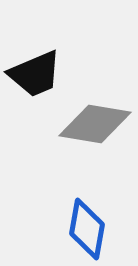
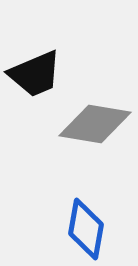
blue diamond: moved 1 px left
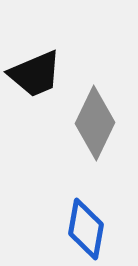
gray diamond: moved 1 px up; rotated 74 degrees counterclockwise
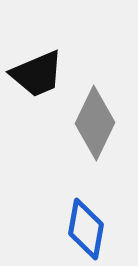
black trapezoid: moved 2 px right
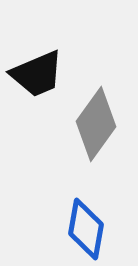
gray diamond: moved 1 px right, 1 px down; rotated 10 degrees clockwise
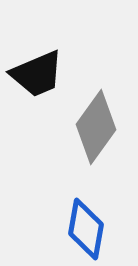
gray diamond: moved 3 px down
